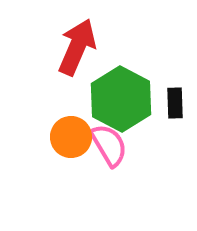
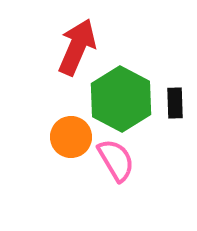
pink semicircle: moved 7 px right, 15 px down
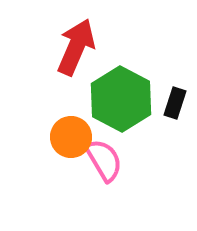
red arrow: moved 1 px left
black rectangle: rotated 20 degrees clockwise
pink semicircle: moved 12 px left
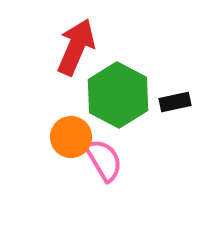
green hexagon: moved 3 px left, 4 px up
black rectangle: moved 1 px up; rotated 60 degrees clockwise
